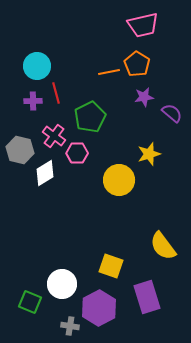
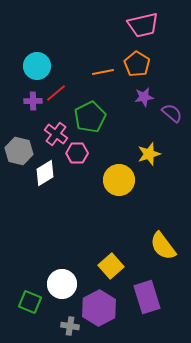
orange line: moved 6 px left
red line: rotated 65 degrees clockwise
pink cross: moved 2 px right, 2 px up
gray hexagon: moved 1 px left, 1 px down
yellow square: rotated 30 degrees clockwise
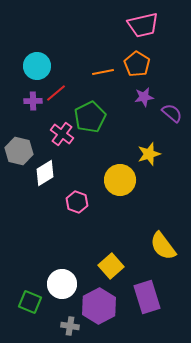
pink cross: moved 6 px right
pink hexagon: moved 49 px down; rotated 20 degrees clockwise
yellow circle: moved 1 px right
purple hexagon: moved 2 px up
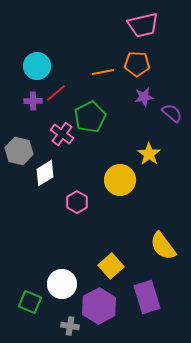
orange pentagon: rotated 30 degrees counterclockwise
yellow star: rotated 20 degrees counterclockwise
pink hexagon: rotated 10 degrees clockwise
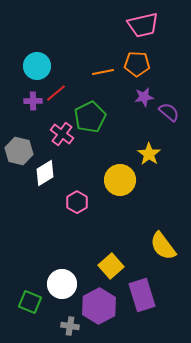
purple semicircle: moved 3 px left, 1 px up
purple rectangle: moved 5 px left, 2 px up
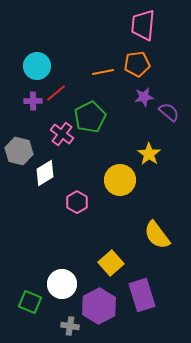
pink trapezoid: rotated 108 degrees clockwise
orange pentagon: rotated 10 degrees counterclockwise
yellow semicircle: moved 6 px left, 11 px up
yellow square: moved 3 px up
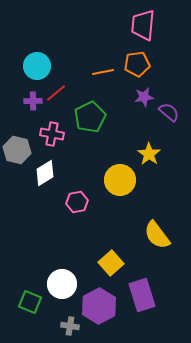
pink cross: moved 10 px left; rotated 25 degrees counterclockwise
gray hexagon: moved 2 px left, 1 px up
pink hexagon: rotated 20 degrees clockwise
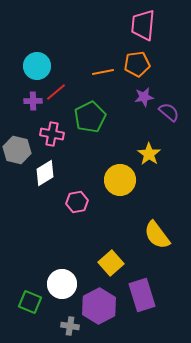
red line: moved 1 px up
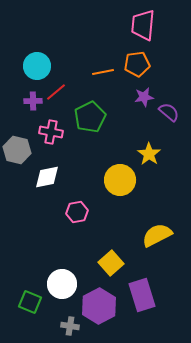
pink cross: moved 1 px left, 2 px up
white diamond: moved 2 px right, 4 px down; rotated 20 degrees clockwise
pink hexagon: moved 10 px down
yellow semicircle: rotated 100 degrees clockwise
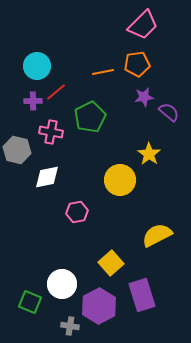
pink trapezoid: rotated 140 degrees counterclockwise
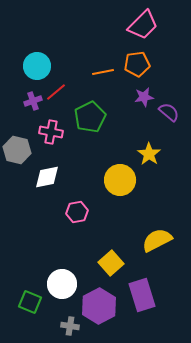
purple cross: rotated 18 degrees counterclockwise
yellow semicircle: moved 5 px down
